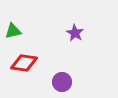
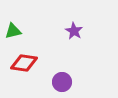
purple star: moved 1 px left, 2 px up
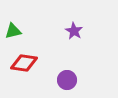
purple circle: moved 5 px right, 2 px up
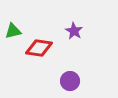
red diamond: moved 15 px right, 15 px up
purple circle: moved 3 px right, 1 px down
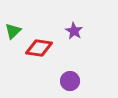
green triangle: rotated 30 degrees counterclockwise
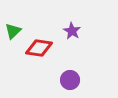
purple star: moved 2 px left
purple circle: moved 1 px up
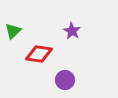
red diamond: moved 6 px down
purple circle: moved 5 px left
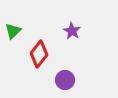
red diamond: rotated 60 degrees counterclockwise
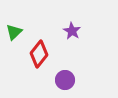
green triangle: moved 1 px right, 1 px down
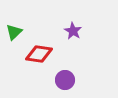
purple star: moved 1 px right
red diamond: rotated 60 degrees clockwise
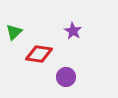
purple circle: moved 1 px right, 3 px up
